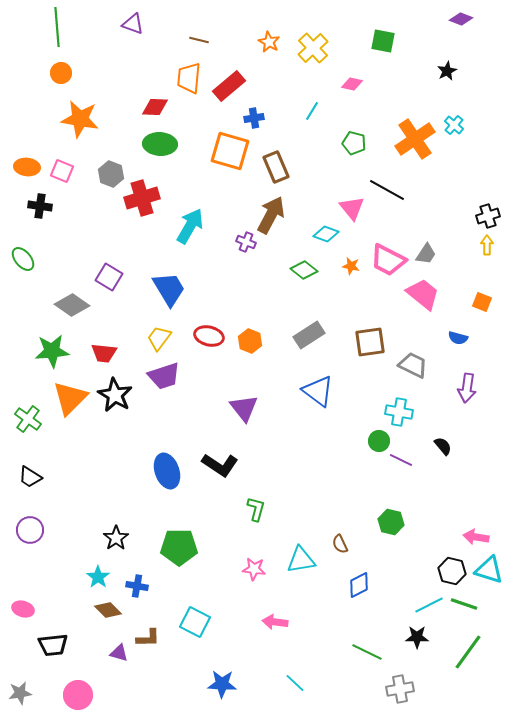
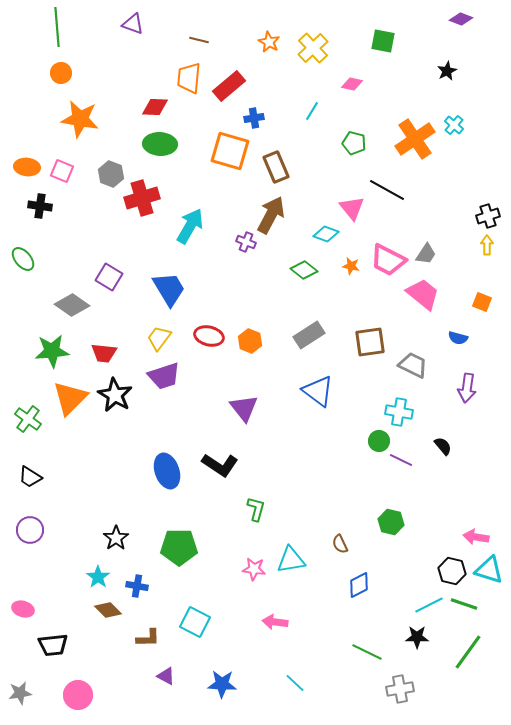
cyan triangle at (301, 560): moved 10 px left
purple triangle at (119, 653): moved 47 px right, 23 px down; rotated 12 degrees clockwise
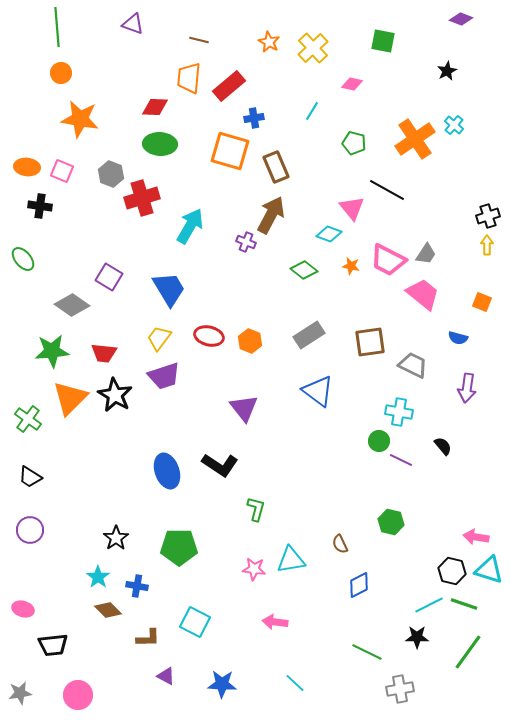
cyan diamond at (326, 234): moved 3 px right
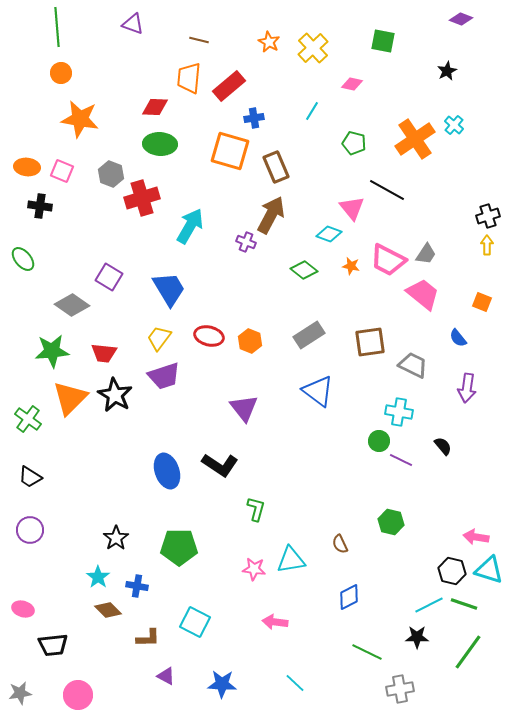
blue semicircle at (458, 338): rotated 36 degrees clockwise
blue diamond at (359, 585): moved 10 px left, 12 px down
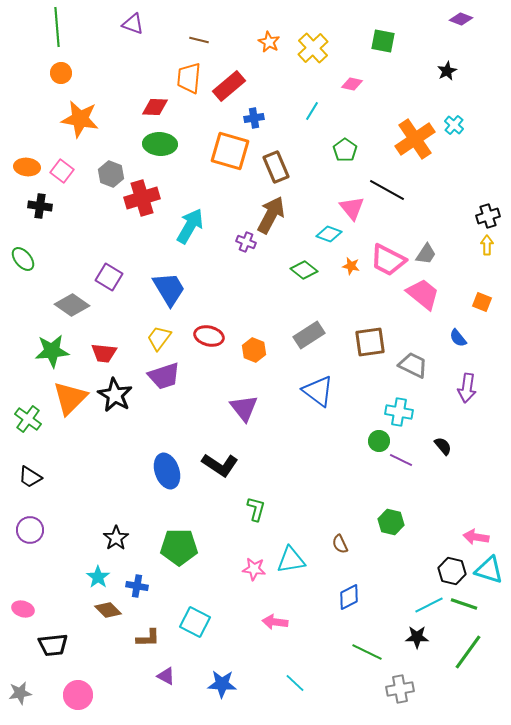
green pentagon at (354, 143): moved 9 px left, 7 px down; rotated 20 degrees clockwise
pink square at (62, 171): rotated 15 degrees clockwise
orange hexagon at (250, 341): moved 4 px right, 9 px down
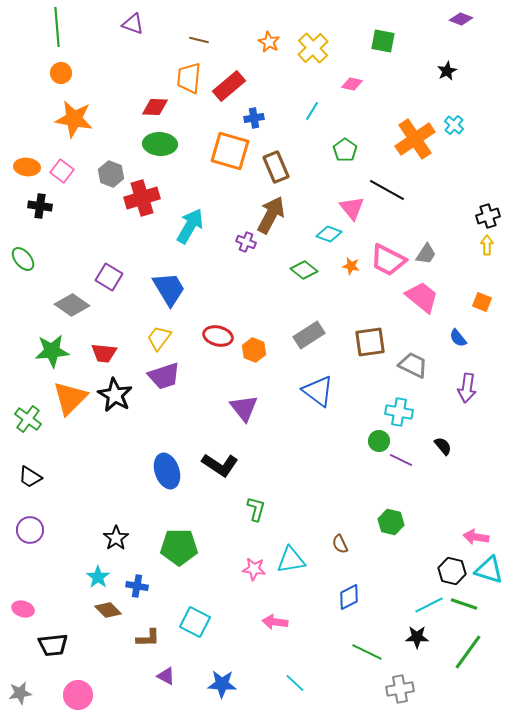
orange star at (80, 119): moved 6 px left
pink trapezoid at (423, 294): moved 1 px left, 3 px down
red ellipse at (209, 336): moved 9 px right
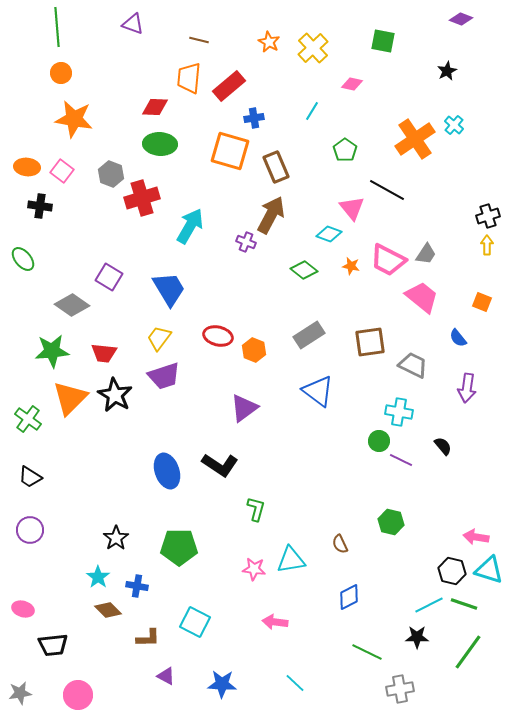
purple triangle at (244, 408): rotated 32 degrees clockwise
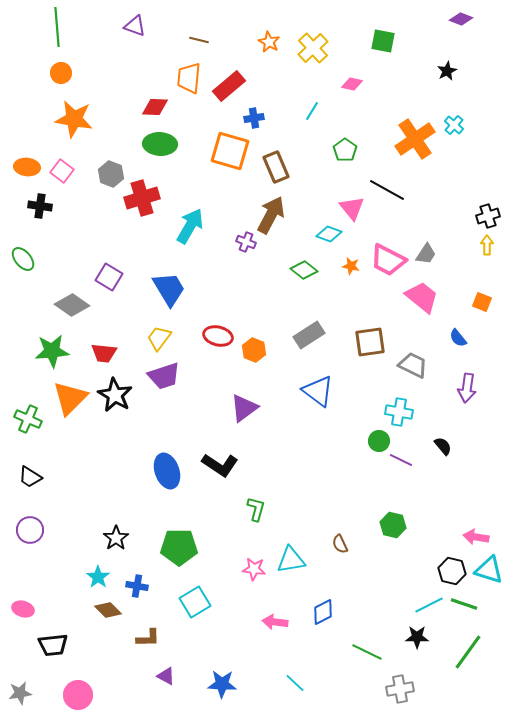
purple triangle at (133, 24): moved 2 px right, 2 px down
green cross at (28, 419): rotated 12 degrees counterclockwise
green hexagon at (391, 522): moved 2 px right, 3 px down
blue diamond at (349, 597): moved 26 px left, 15 px down
cyan square at (195, 622): moved 20 px up; rotated 32 degrees clockwise
